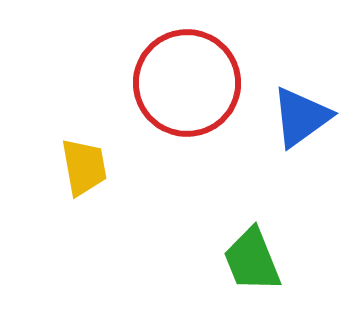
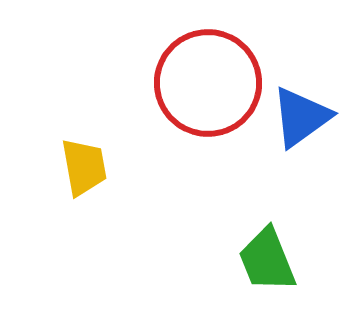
red circle: moved 21 px right
green trapezoid: moved 15 px right
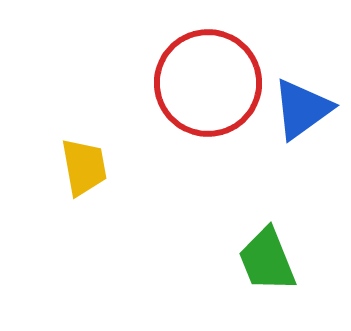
blue triangle: moved 1 px right, 8 px up
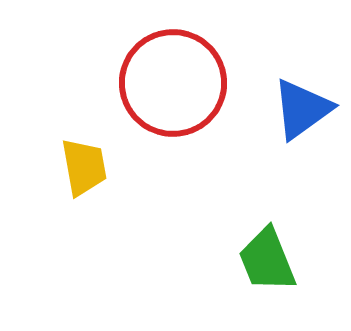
red circle: moved 35 px left
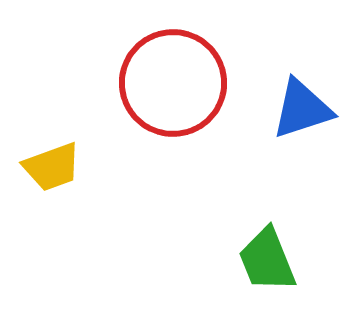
blue triangle: rotated 18 degrees clockwise
yellow trapezoid: moved 32 px left; rotated 80 degrees clockwise
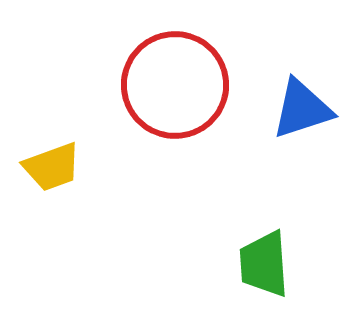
red circle: moved 2 px right, 2 px down
green trapezoid: moved 3 px left, 4 px down; rotated 18 degrees clockwise
